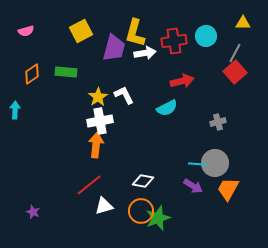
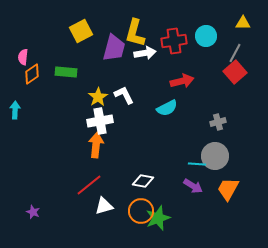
pink semicircle: moved 3 px left, 26 px down; rotated 112 degrees clockwise
gray circle: moved 7 px up
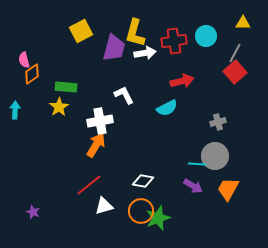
pink semicircle: moved 1 px right, 3 px down; rotated 21 degrees counterclockwise
green rectangle: moved 15 px down
yellow star: moved 39 px left, 10 px down
orange arrow: rotated 25 degrees clockwise
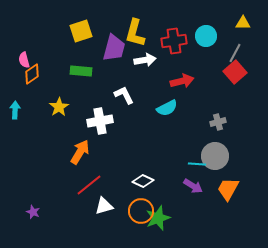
yellow square: rotated 10 degrees clockwise
white arrow: moved 7 px down
green rectangle: moved 15 px right, 16 px up
orange arrow: moved 16 px left, 7 px down
white diamond: rotated 15 degrees clockwise
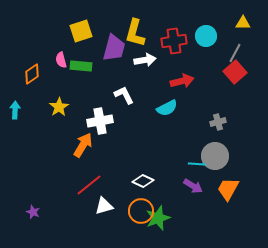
pink semicircle: moved 37 px right
green rectangle: moved 5 px up
orange arrow: moved 3 px right, 7 px up
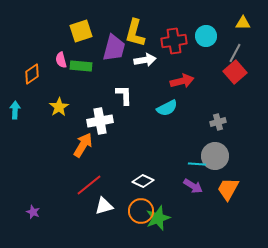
white L-shape: rotated 25 degrees clockwise
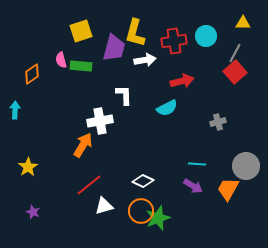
yellow star: moved 31 px left, 60 px down
gray circle: moved 31 px right, 10 px down
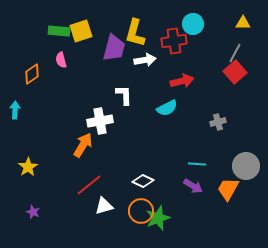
cyan circle: moved 13 px left, 12 px up
green rectangle: moved 22 px left, 35 px up
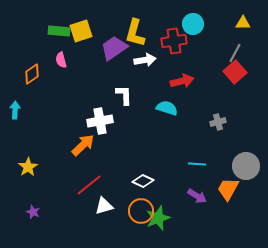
purple trapezoid: rotated 140 degrees counterclockwise
cyan semicircle: rotated 135 degrees counterclockwise
orange arrow: rotated 15 degrees clockwise
purple arrow: moved 4 px right, 10 px down
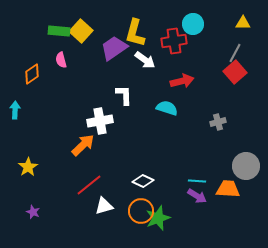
yellow square: rotated 30 degrees counterclockwise
white arrow: rotated 45 degrees clockwise
cyan line: moved 17 px down
orange trapezoid: rotated 65 degrees clockwise
